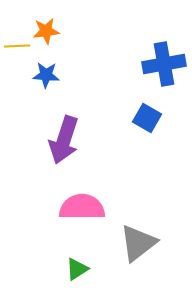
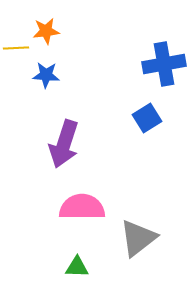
yellow line: moved 1 px left, 2 px down
blue square: rotated 28 degrees clockwise
purple arrow: moved 4 px down
gray triangle: moved 5 px up
green triangle: moved 2 px up; rotated 35 degrees clockwise
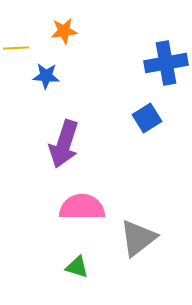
orange star: moved 18 px right
blue cross: moved 2 px right, 1 px up
blue star: moved 1 px down
green triangle: rotated 15 degrees clockwise
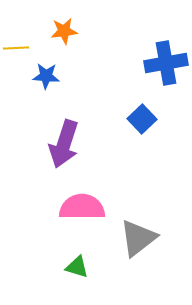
blue square: moved 5 px left, 1 px down; rotated 12 degrees counterclockwise
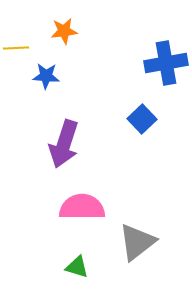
gray triangle: moved 1 px left, 4 px down
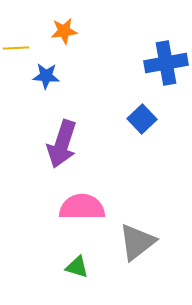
purple arrow: moved 2 px left
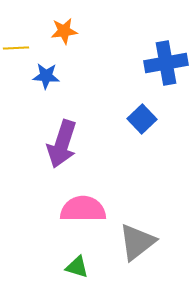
pink semicircle: moved 1 px right, 2 px down
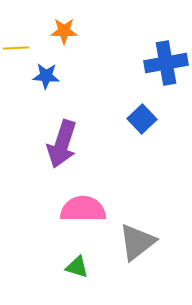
orange star: rotated 8 degrees clockwise
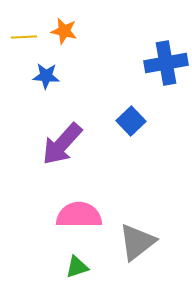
orange star: rotated 12 degrees clockwise
yellow line: moved 8 px right, 11 px up
blue square: moved 11 px left, 2 px down
purple arrow: rotated 24 degrees clockwise
pink semicircle: moved 4 px left, 6 px down
green triangle: rotated 35 degrees counterclockwise
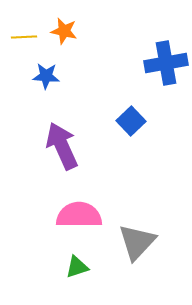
purple arrow: moved 2 px down; rotated 114 degrees clockwise
gray triangle: rotated 9 degrees counterclockwise
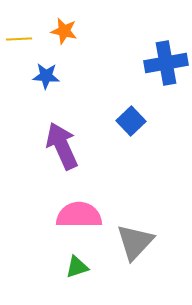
yellow line: moved 5 px left, 2 px down
gray triangle: moved 2 px left
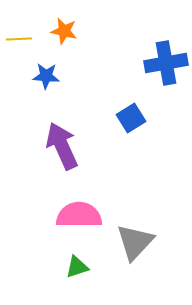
blue square: moved 3 px up; rotated 12 degrees clockwise
